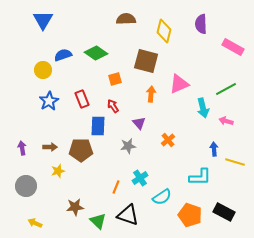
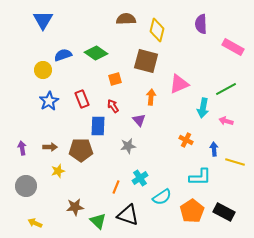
yellow diamond: moved 7 px left, 1 px up
orange arrow: moved 3 px down
cyan arrow: rotated 24 degrees clockwise
purple triangle: moved 3 px up
orange cross: moved 18 px right; rotated 24 degrees counterclockwise
orange pentagon: moved 2 px right, 4 px up; rotated 20 degrees clockwise
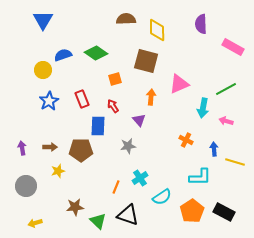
yellow diamond: rotated 15 degrees counterclockwise
yellow arrow: rotated 40 degrees counterclockwise
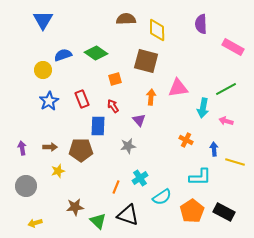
pink triangle: moved 1 px left, 4 px down; rotated 15 degrees clockwise
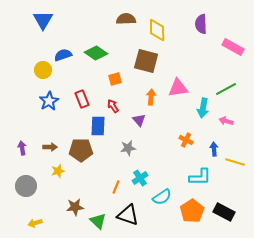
gray star: moved 2 px down
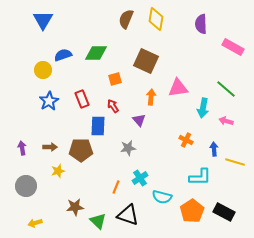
brown semicircle: rotated 66 degrees counterclockwise
yellow diamond: moved 1 px left, 11 px up; rotated 10 degrees clockwise
green diamond: rotated 35 degrees counterclockwise
brown square: rotated 10 degrees clockwise
green line: rotated 70 degrees clockwise
cyan semicircle: rotated 48 degrees clockwise
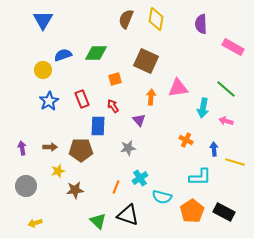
brown star: moved 17 px up
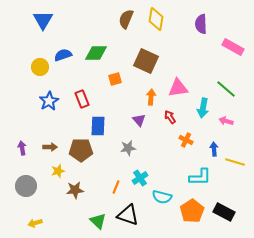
yellow circle: moved 3 px left, 3 px up
red arrow: moved 57 px right, 11 px down
